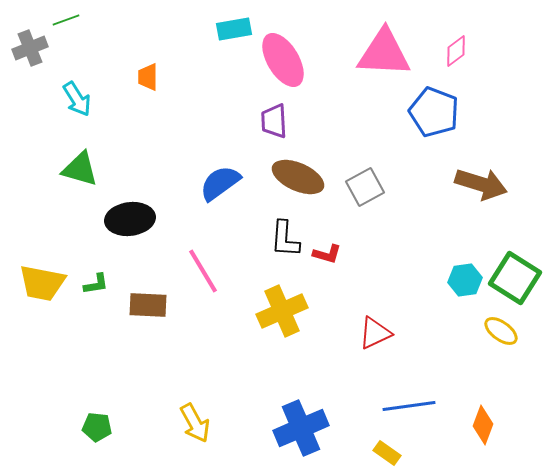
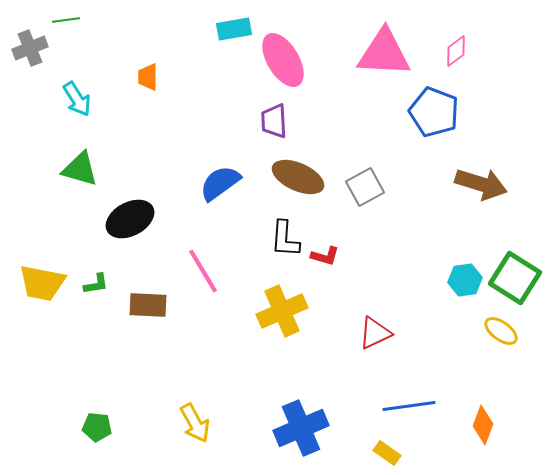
green line: rotated 12 degrees clockwise
black ellipse: rotated 21 degrees counterclockwise
red L-shape: moved 2 px left, 2 px down
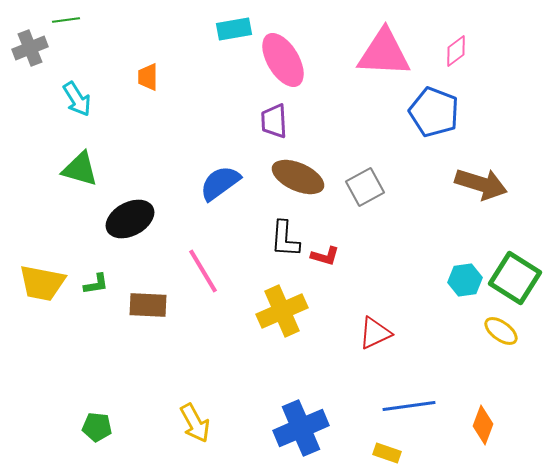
yellow rectangle: rotated 16 degrees counterclockwise
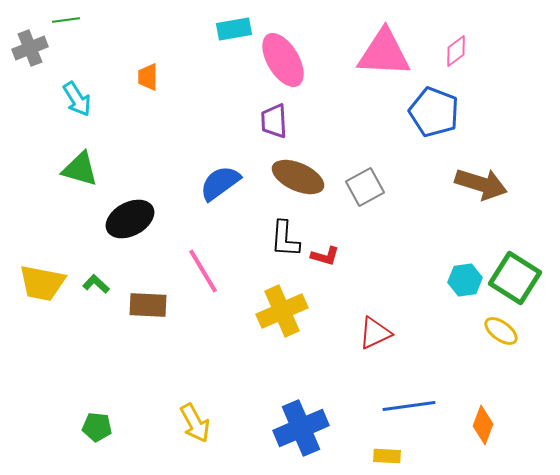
green L-shape: rotated 128 degrees counterclockwise
yellow rectangle: moved 3 px down; rotated 16 degrees counterclockwise
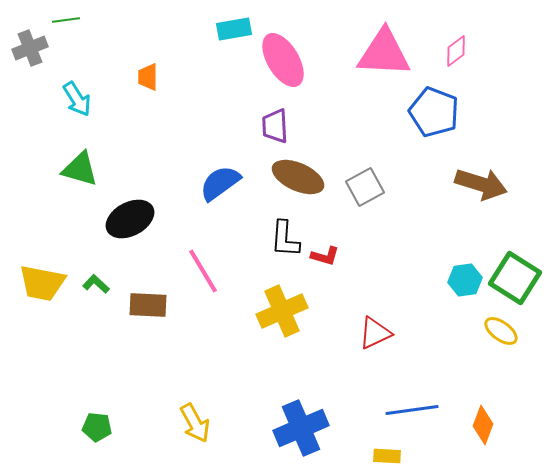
purple trapezoid: moved 1 px right, 5 px down
blue line: moved 3 px right, 4 px down
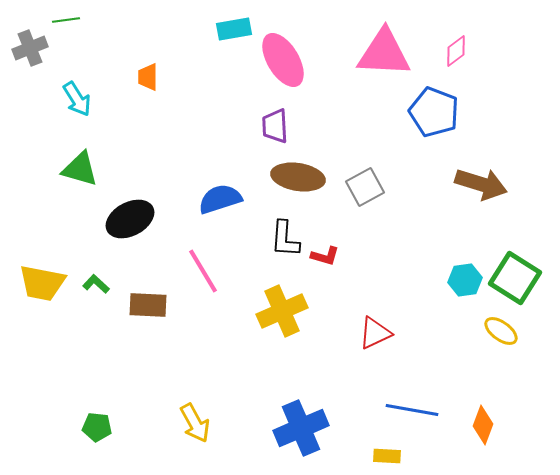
brown ellipse: rotated 15 degrees counterclockwise
blue semicircle: moved 16 px down; rotated 18 degrees clockwise
blue line: rotated 18 degrees clockwise
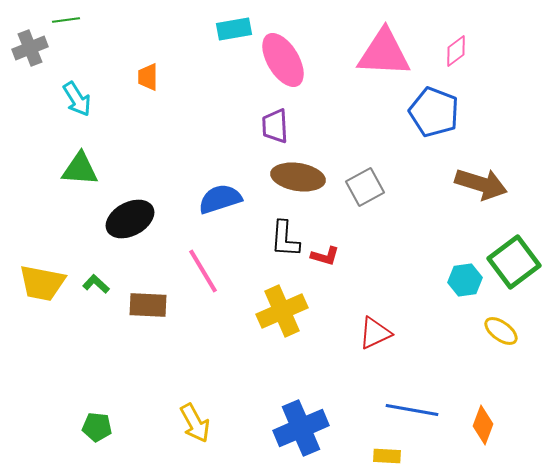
green triangle: rotated 12 degrees counterclockwise
green square: moved 1 px left, 16 px up; rotated 21 degrees clockwise
